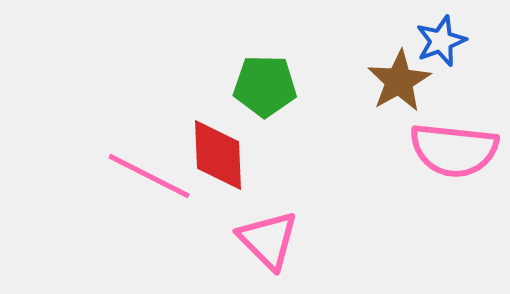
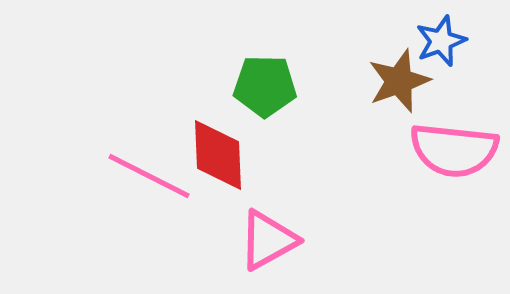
brown star: rotated 10 degrees clockwise
pink triangle: rotated 46 degrees clockwise
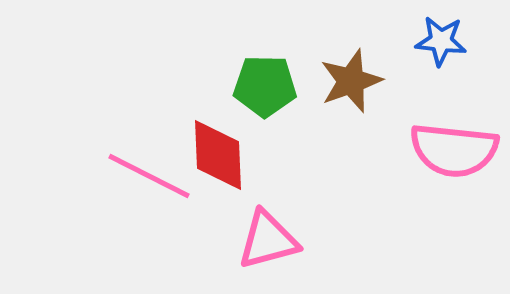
blue star: rotated 27 degrees clockwise
brown star: moved 48 px left
pink triangle: rotated 14 degrees clockwise
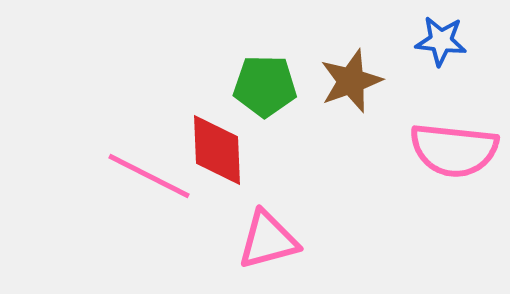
red diamond: moved 1 px left, 5 px up
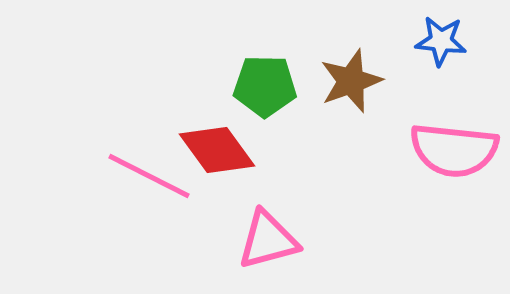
red diamond: rotated 34 degrees counterclockwise
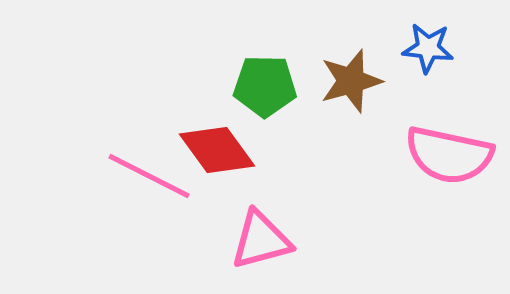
blue star: moved 13 px left, 7 px down
brown star: rotated 4 degrees clockwise
pink semicircle: moved 5 px left, 5 px down; rotated 6 degrees clockwise
pink triangle: moved 7 px left
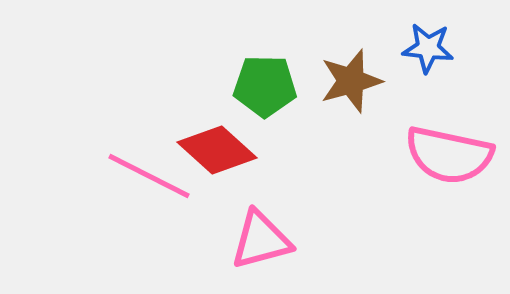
red diamond: rotated 12 degrees counterclockwise
